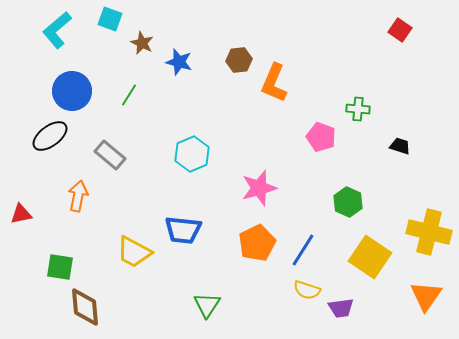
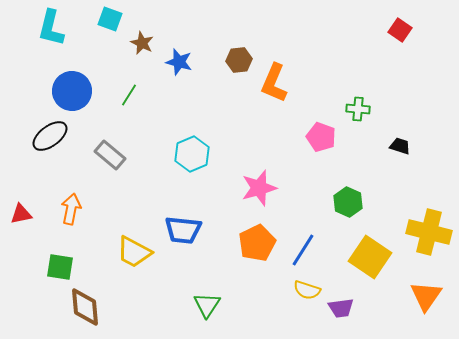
cyan L-shape: moved 6 px left, 2 px up; rotated 36 degrees counterclockwise
orange arrow: moved 7 px left, 13 px down
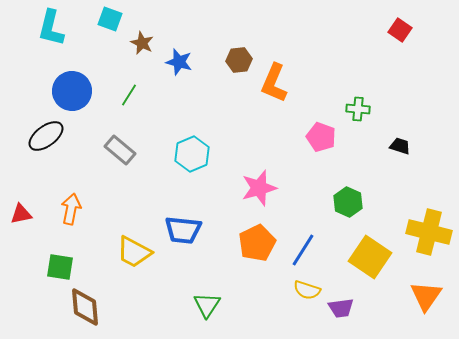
black ellipse: moved 4 px left
gray rectangle: moved 10 px right, 5 px up
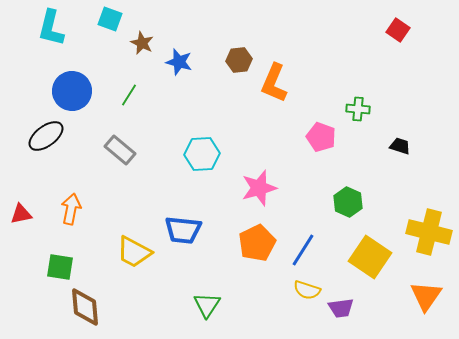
red square: moved 2 px left
cyan hexagon: moved 10 px right; rotated 20 degrees clockwise
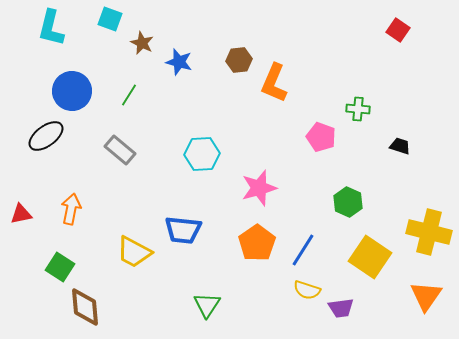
orange pentagon: rotated 9 degrees counterclockwise
green square: rotated 24 degrees clockwise
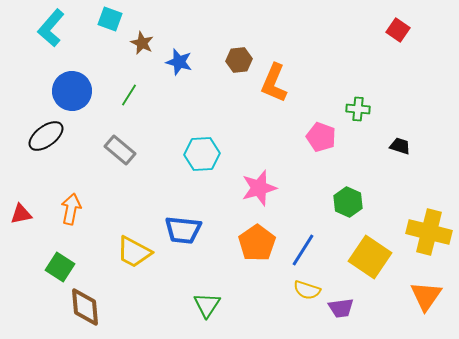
cyan L-shape: rotated 27 degrees clockwise
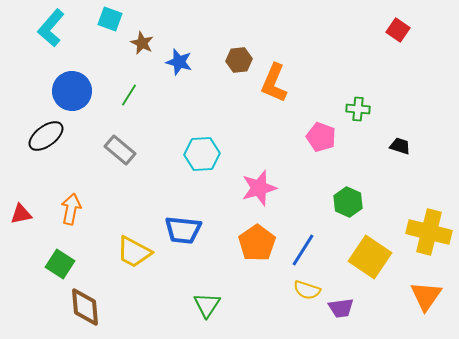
green square: moved 3 px up
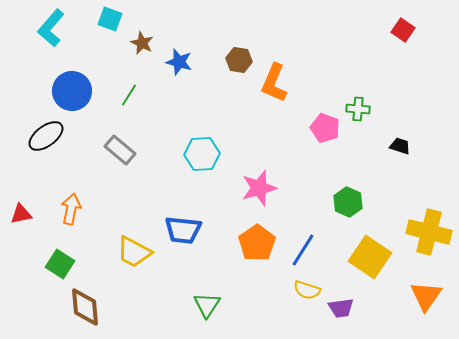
red square: moved 5 px right
brown hexagon: rotated 15 degrees clockwise
pink pentagon: moved 4 px right, 9 px up
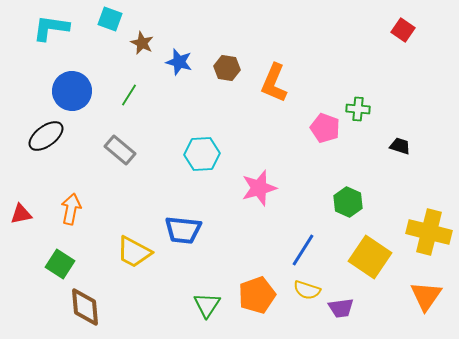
cyan L-shape: rotated 57 degrees clockwise
brown hexagon: moved 12 px left, 8 px down
orange pentagon: moved 52 px down; rotated 15 degrees clockwise
